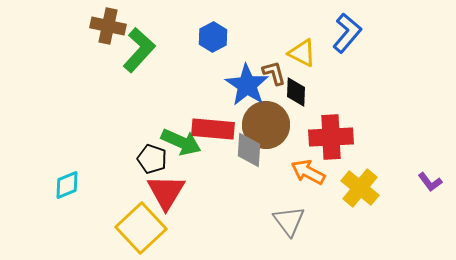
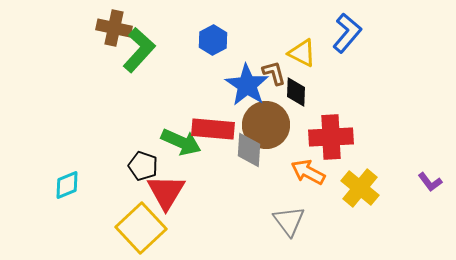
brown cross: moved 6 px right, 2 px down
blue hexagon: moved 3 px down
black pentagon: moved 9 px left, 7 px down
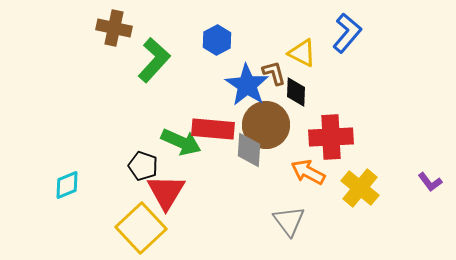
blue hexagon: moved 4 px right
green L-shape: moved 15 px right, 10 px down
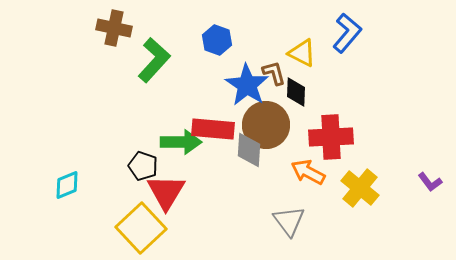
blue hexagon: rotated 12 degrees counterclockwise
green arrow: rotated 24 degrees counterclockwise
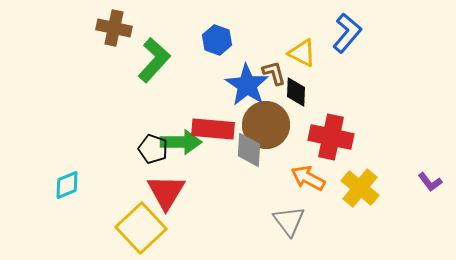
red cross: rotated 15 degrees clockwise
black pentagon: moved 10 px right, 17 px up
orange arrow: moved 6 px down
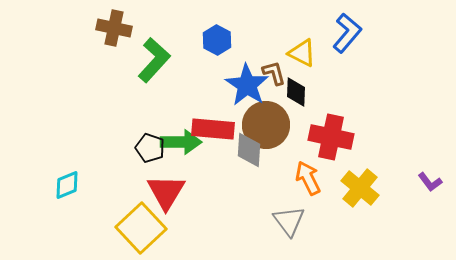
blue hexagon: rotated 8 degrees clockwise
black pentagon: moved 3 px left, 1 px up
orange arrow: rotated 36 degrees clockwise
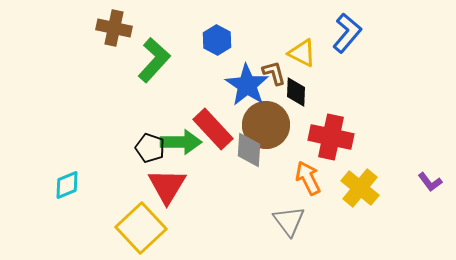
red rectangle: rotated 42 degrees clockwise
red triangle: moved 1 px right, 6 px up
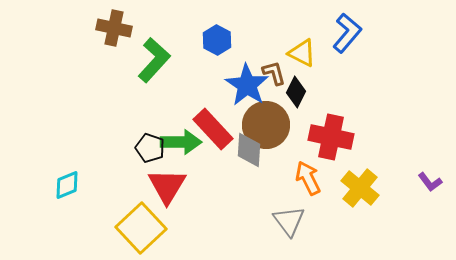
black diamond: rotated 24 degrees clockwise
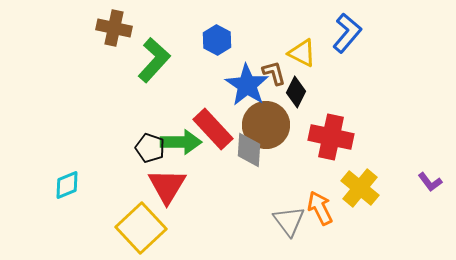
orange arrow: moved 12 px right, 30 px down
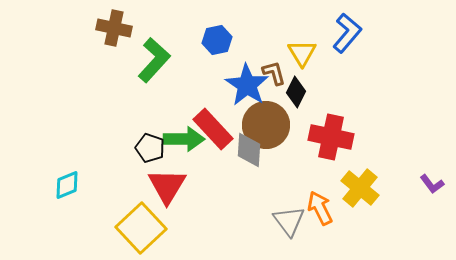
blue hexagon: rotated 20 degrees clockwise
yellow triangle: rotated 32 degrees clockwise
green arrow: moved 3 px right, 3 px up
purple L-shape: moved 2 px right, 2 px down
